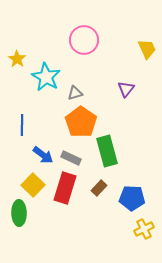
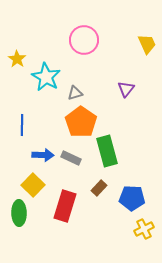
yellow trapezoid: moved 5 px up
blue arrow: rotated 35 degrees counterclockwise
red rectangle: moved 18 px down
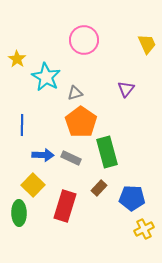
green rectangle: moved 1 px down
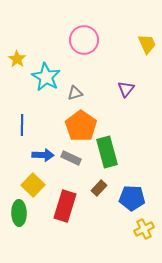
orange pentagon: moved 4 px down
